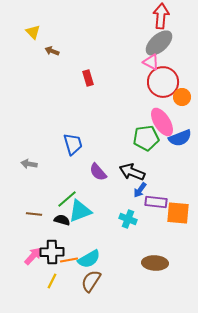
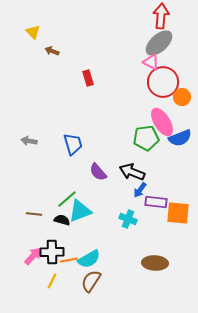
gray arrow: moved 23 px up
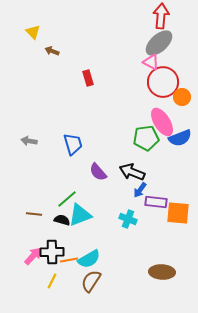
cyan triangle: moved 4 px down
brown ellipse: moved 7 px right, 9 px down
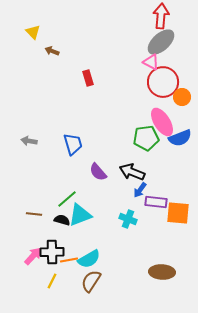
gray ellipse: moved 2 px right, 1 px up
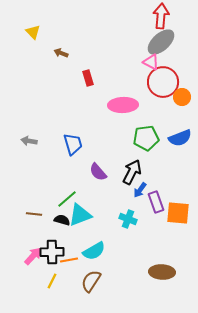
brown arrow: moved 9 px right, 2 px down
pink ellipse: moved 39 px left, 17 px up; rotated 60 degrees counterclockwise
black arrow: rotated 95 degrees clockwise
purple rectangle: rotated 65 degrees clockwise
cyan semicircle: moved 5 px right, 8 px up
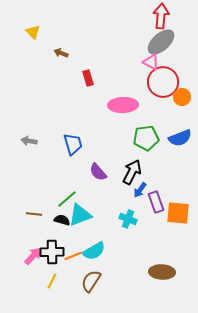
orange line: moved 4 px right, 4 px up; rotated 12 degrees counterclockwise
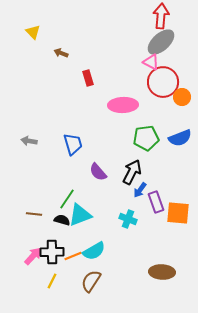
green line: rotated 15 degrees counterclockwise
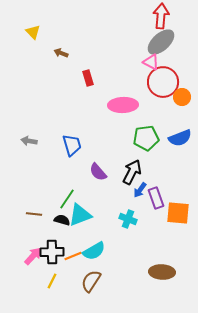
blue trapezoid: moved 1 px left, 1 px down
purple rectangle: moved 4 px up
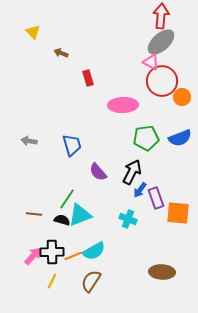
red circle: moved 1 px left, 1 px up
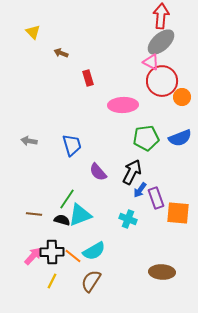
orange line: rotated 60 degrees clockwise
